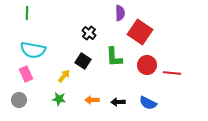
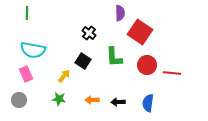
blue semicircle: rotated 72 degrees clockwise
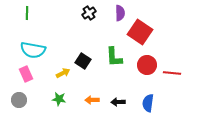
black cross: moved 20 px up; rotated 16 degrees clockwise
yellow arrow: moved 1 px left, 3 px up; rotated 24 degrees clockwise
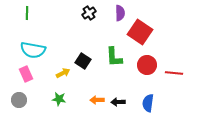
red line: moved 2 px right
orange arrow: moved 5 px right
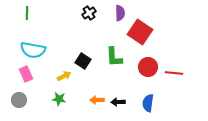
red circle: moved 1 px right, 2 px down
yellow arrow: moved 1 px right, 3 px down
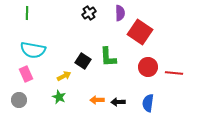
green L-shape: moved 6 px left
green star: moved 2 px up; rotated 16 degrees clockwise
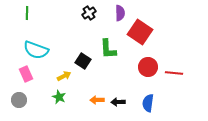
cyan semicircle: moved 3 px right; rotated 10 degrees clockwise
green L-shape: moved 8 px up
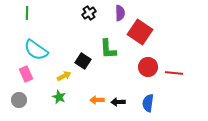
cyan semicircle: rotated 15 degrees clockwise
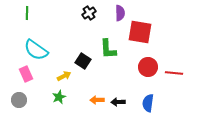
red square: rotated 25 degrees counterclockwise
green star: rotated 24 degrees clockwise
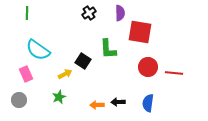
cyan semicircle: moved 2 px right
yellow arrow: moved 1 px right, 2 px up
orange arrow: moved 5 px down
